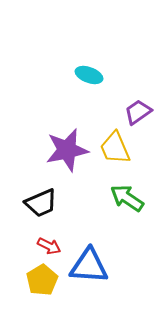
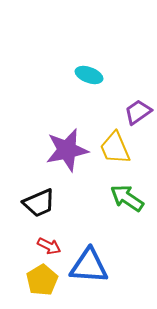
black trapezoid: moved 2 px left
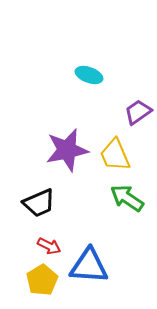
yellow trapezoid: moved 7 px down
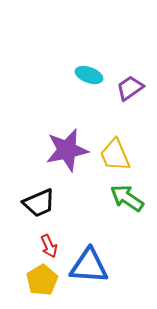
purple trapezoid: moved 8 px left, 24 px up
red arrow: rotated 40 degrees clockwise
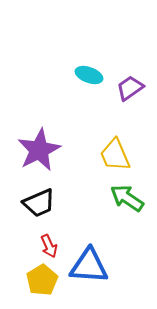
purple star: moved 28 px left; rotated 15 degrees counterclockwise
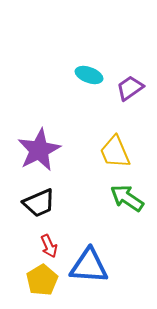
yellow trapezoid: moved 3 px up
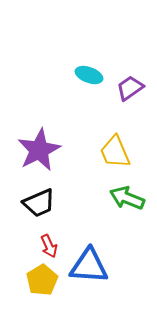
green arrow: rotated 12 degrees counterclockwise
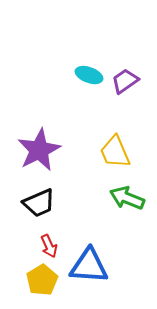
purple trapezoid: moved 5 px left, 7 px up
